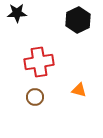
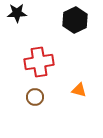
black hexagon: moved 3 px left
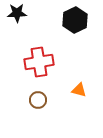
brown circle: moved 3 px right, 3 px down
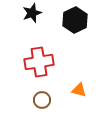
black star: moved 15 px right; rotated 18 degrees counterclockwise
brown circle: moved 4 px right
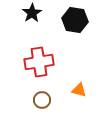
black star: rotated 12 degrees counterclockwise
black hexagon: rotated 25 degrees counterclockwise
